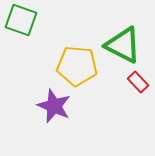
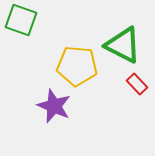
red rectangle: moved 1 px left, 2 px down
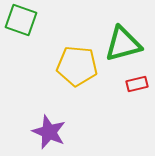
green triangle: moved 1 px up; rotated 42 degrees counterclockwise
red rectangle: rotated 60 degrees counterclockwise
purple star: moved 5 px left, 26 px down
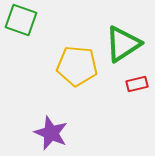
green triangle: rotated 18 degrees counterclockwise
purple star: moved 2 px right, 1 px down
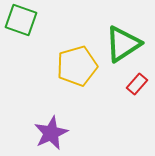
yellow pentagon: rotated 21 degrees counterclockwise
red rectangle: rotated 35 degrees counterclockwise
purple star: rotated 24 degrees clockwise
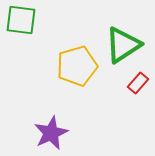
green square: rotated 12 degrees counterclockwise
green triangle: moved 1 px down
red rectangle: moved 1 px right, 1 px up
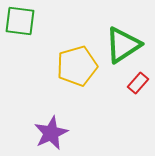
green square: moved 1 px left, 1 px down
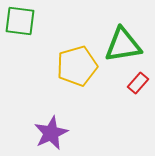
green triangle: rotated 24 degrees clockwise
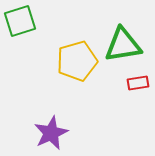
green square: rotated 24 degrees counterclockwise
yellow pentagon: moved 5 px up
red rectangle: rotated 40 degrees clockwise
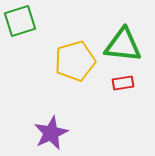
green triangle: rotated 15 degrees clockwise
yellow pentagon: moved 2 px left
red rectangle: moved 15 px left
